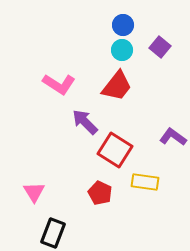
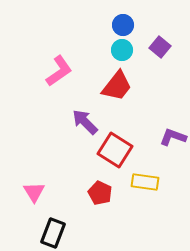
pink L-shape: moved 13 px up; rotated 68 degrees counterclockwise
purple L-shape: rotated 16 degrees counterclockwise
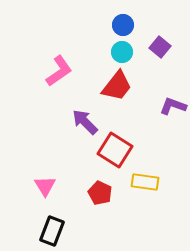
cyan circle: moved 2 px down
purple L-shape: moved 31 px up
pink triangle: moved 11 px right, 6 px up
black rectangle: moved 1 px left, 2 px up
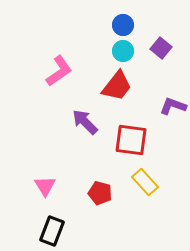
purple square: moved 1 px right, 1 px down
cyan circle: moved 1 px right, 1 px up
red square: moved 16 px right, 10 px up; rotated 24 degrees counterclockwise
yellow rectangle: rotated 40 degrees clockwise
red pentagon: rotated 10 degrees counterclockwise
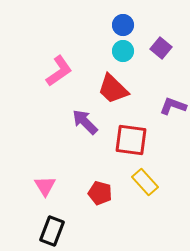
red trapezoid: moved 4 px left, 3 px down; rotated 96 degrees clockwise
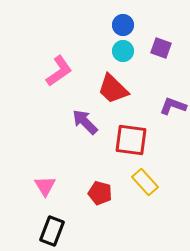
purple square: rotated 20 degrees counterclockwise
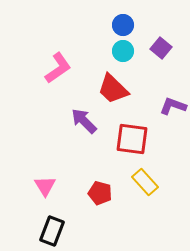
purple square: rotated 20 degrees clockwise
pink L-shape: moved 1 px left, 3 px up
purple arrow: moved 1 px left, 1 px up
red square: moved 1 px right, 1 px up
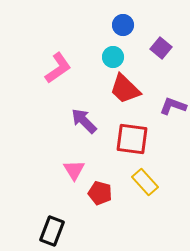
cyan circle: moved 10 px left, 6 px down
red trapezoid: moved 12 px right
pink triangle: moved 29 px right, 16 px up
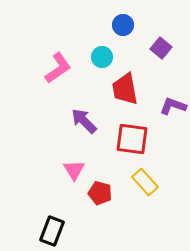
cyan circle: moved 11 px left
red trapezoid: rotated 36 degrees clockwise
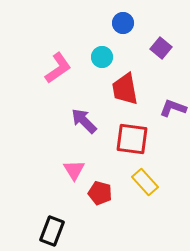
blue circle: moved 2 px up
purple L-shape: moved 2 px down
